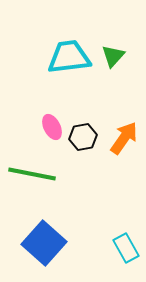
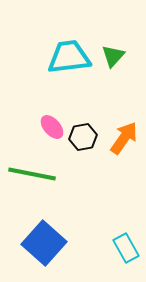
pink ellipse: rotated 15 degrees counterclockwise
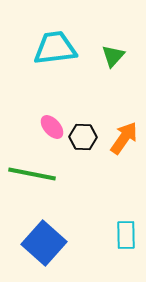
cyan trapezoid: moved 14 px left, 9 px up
black hexagon: rotated 12 degrees clockwise
cyan rectangle: moved 13 px up; rotated 28 degrees clockwise
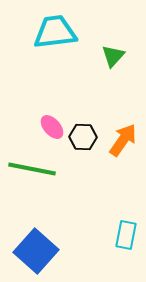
cyan trapezoid: moved 16 px up
orange arrow: moved 1 px left, 2 px down
green line: moved 5 px up
cyan rectangle: rotated 12 degrees clockwise
blue square: moved 8 px left, 8 px down
